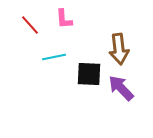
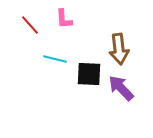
cyan line: moved 1 px right, 2 px down; rotated 25 degrees clockwise
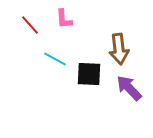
cyan line: rotated 15 degrees clockwise
purple arrow: moved 8 px right
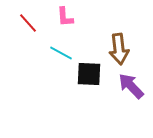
pink L-shape: moved 1 px right, 2 px up
red line: moved 2 px left, 2 px up
cyan line: moved 6 px right, 6 px up
purple arrow: moved 2 px right, 2 px up
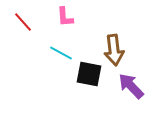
red line: moved 5 px left, 1 px up
brown arrow: moved 5 px left, 1 px down
black square: rotated 8 degrees clockwise
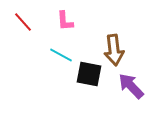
pink L-shape: moved 4 px down
cyan line: moved 2 px down
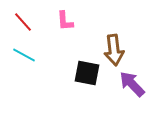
cyan line: moved 37 px left
black square: moved 2 px left, 1 px up
purple arrow: moved 1 px right, 2 px up
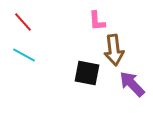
pink L-shape: moved 32 px right
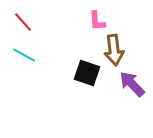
black square: rotated 8 degrees clockwise
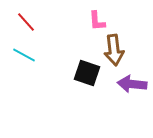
red line: moved 3 px right
purple arrow: rotated 40 degrees counterclockwise
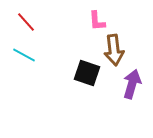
purple arrow: rotated 100 degrees clockwise
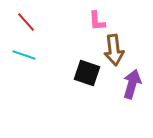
cyan line: rotated 10 degrees counterclockwise
